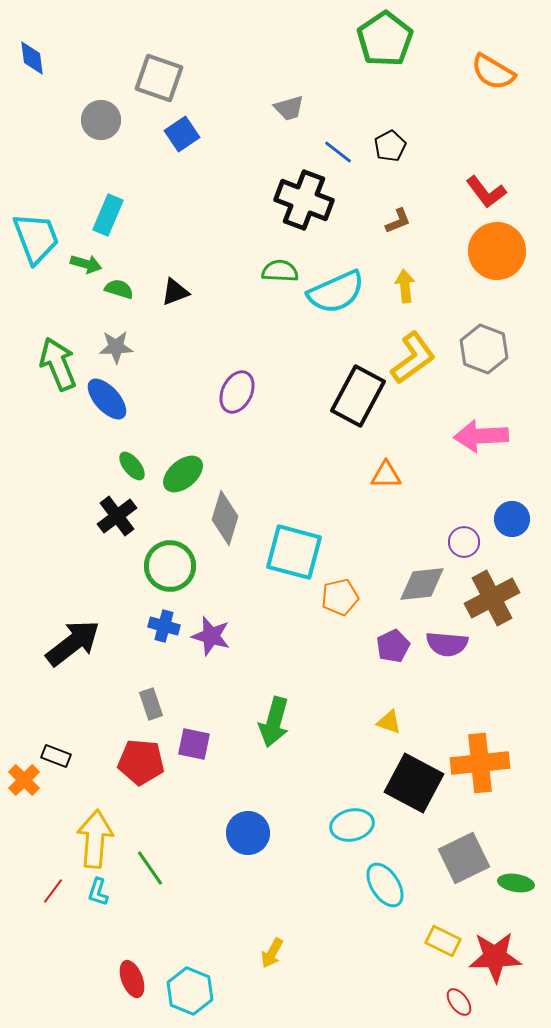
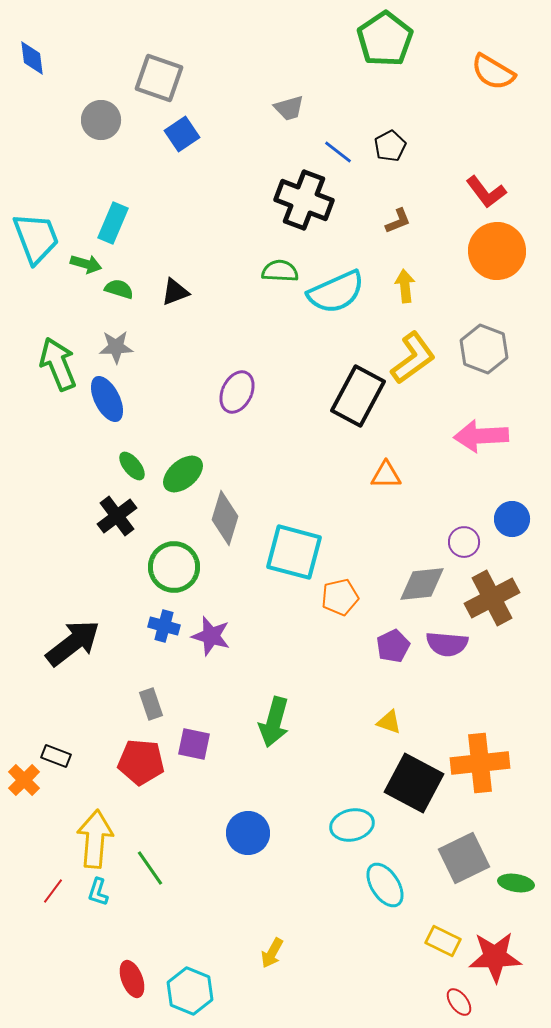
cyan rectangle at (108, 215): moved 5 px right, 8 px down
blue ellipse at (107, 399): rotated 15 degrees clockwise
green circle at (170, 566): moved 4 px right, 1 px down
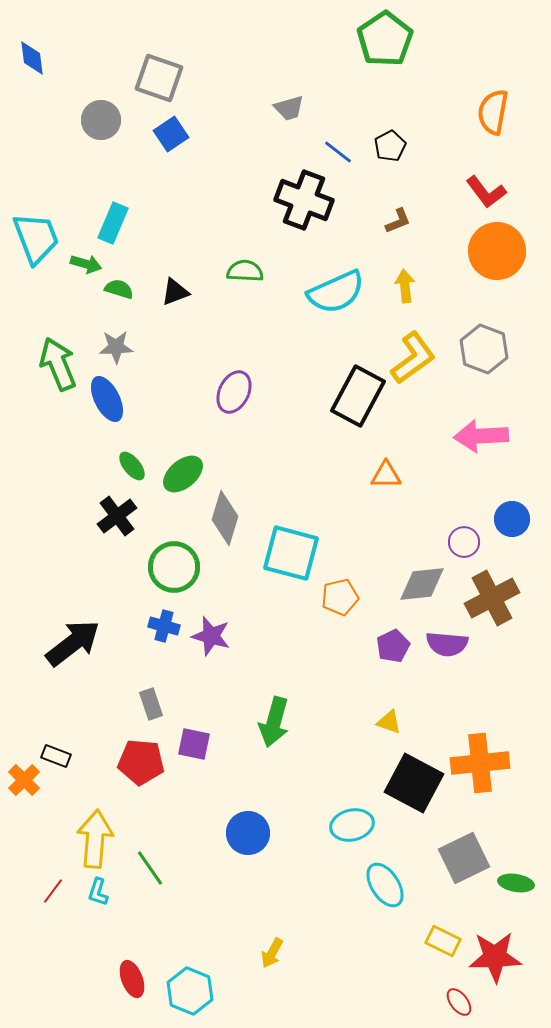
orange semicircle at (493, 72): moved 40 px down; rotated 69 degrees clockwise
blue square at (182, 134): moved 11 px left
green semicircle at (280, 271): moved 35 px left
purple ellipse at (237, 392): moved 3 px left
cyan square at (294, 552): moved 3 px left, 1 px down
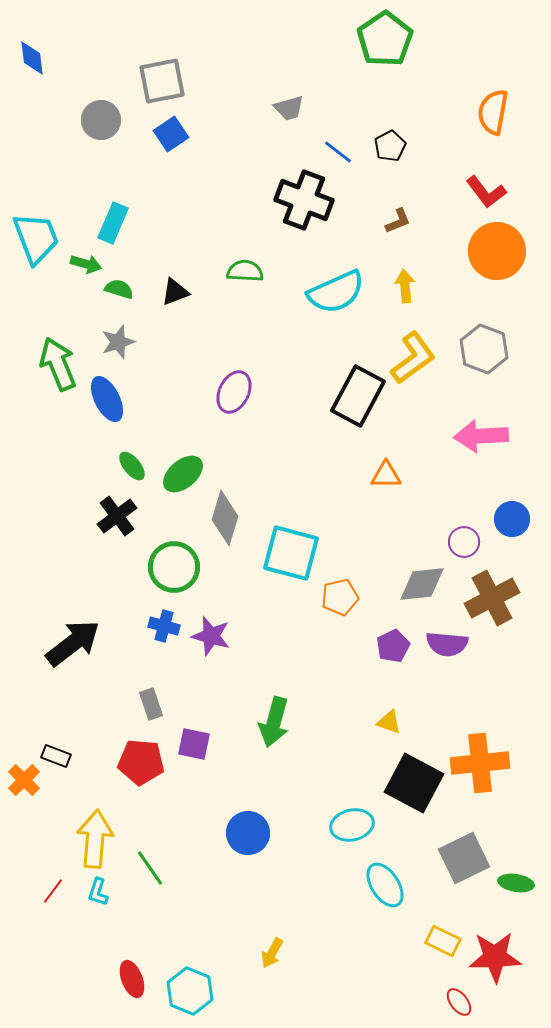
gray square at (159, 78): moved 3 px right, 3 px down; rotated 30 degrees counterclockwise
gray star at (116, 347): moved 2 px right, 5 px up; rotated 16 degrees counterclockwise
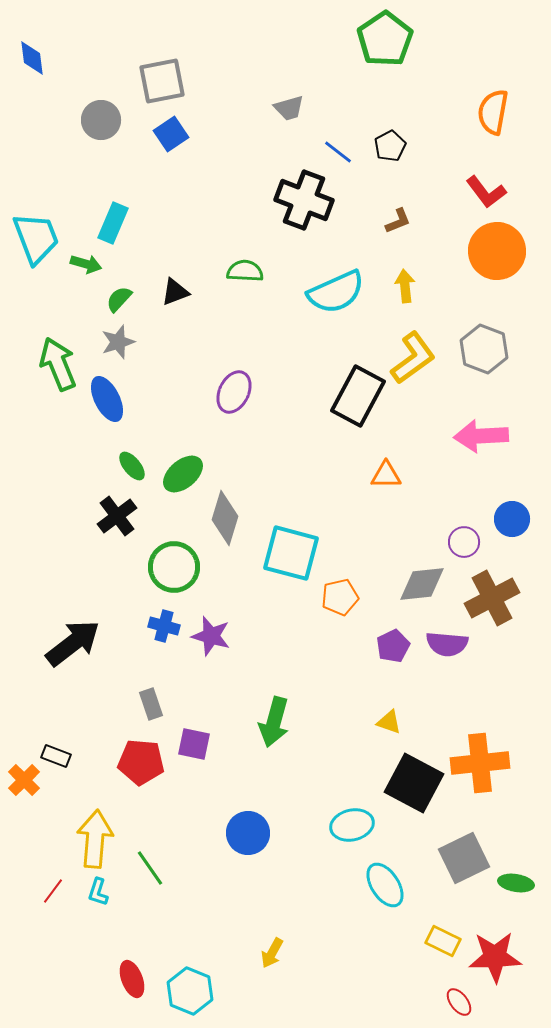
green semicircle at (119, 289): moved 10 px down; rotated 64 degrees counterclockwise
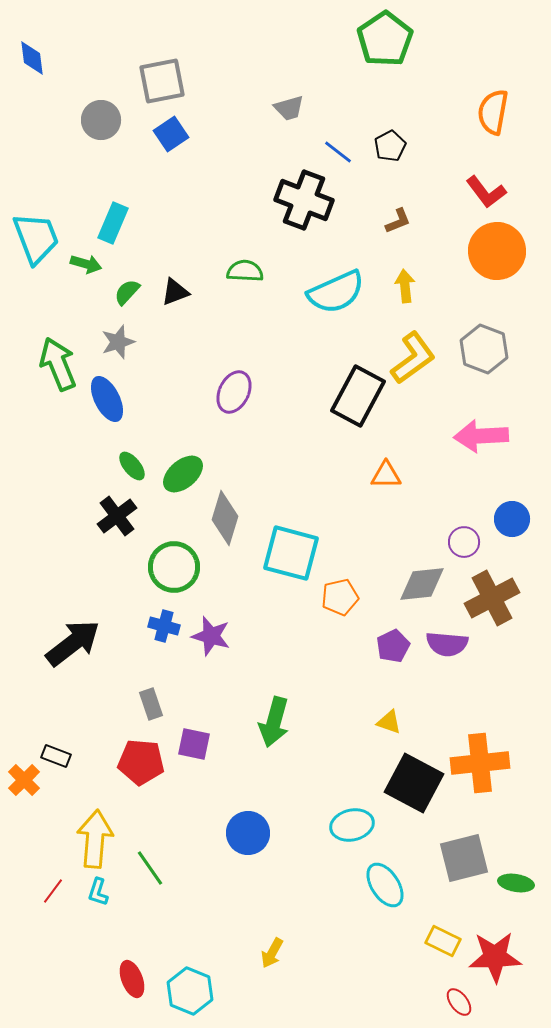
green semicircle at (119, 299): moved 8 px right, 7 px up
gray square at (464, 858): rotated 12 degrees clockwise
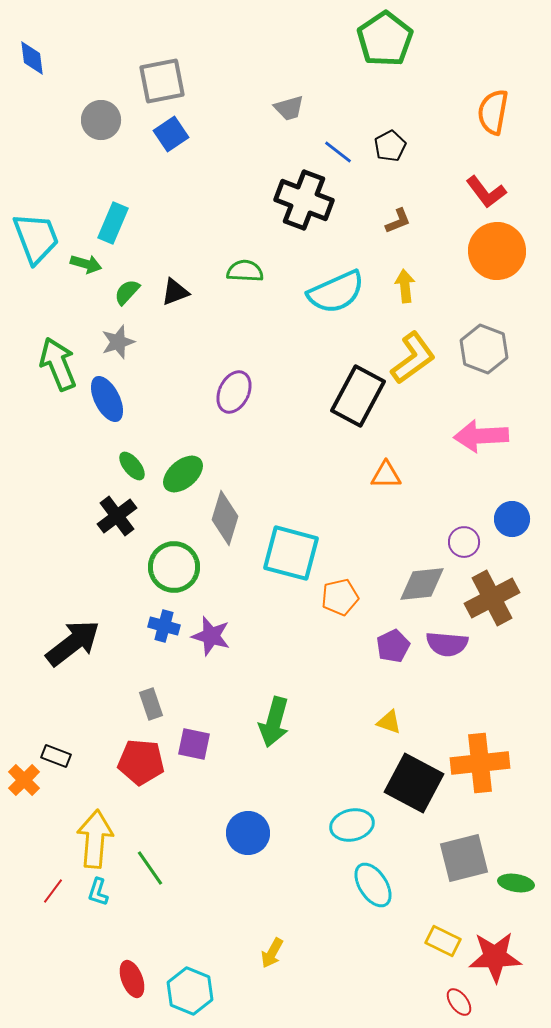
cyan ellipse at (385, 885): moved 12 px left
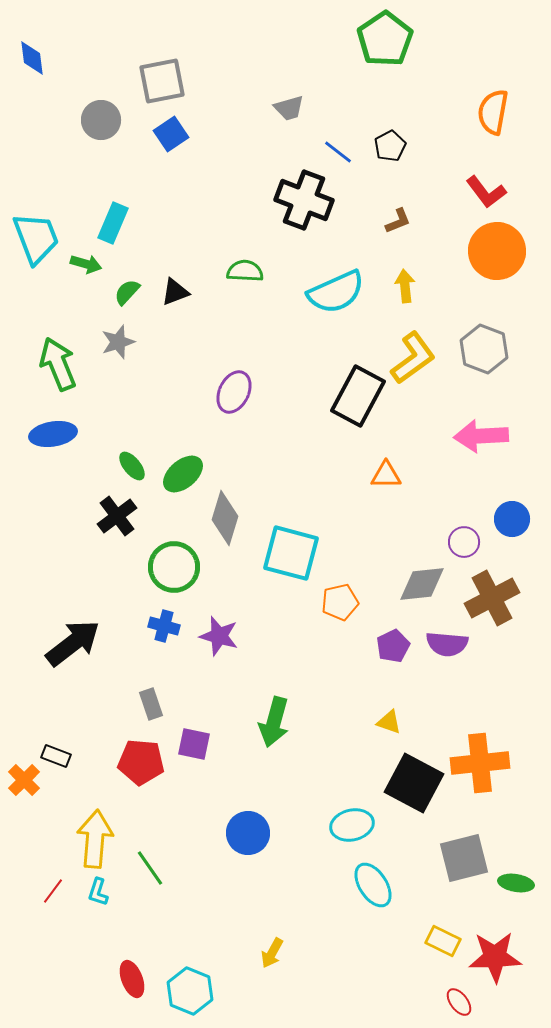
blue ellipse at (107, 399): moved 54 px left, 35 px down; rotated 72 degrees counterclockwise
orange pentagon at (340, 597): moved 5 px down
purple star at (211, 636): moved 8 px right
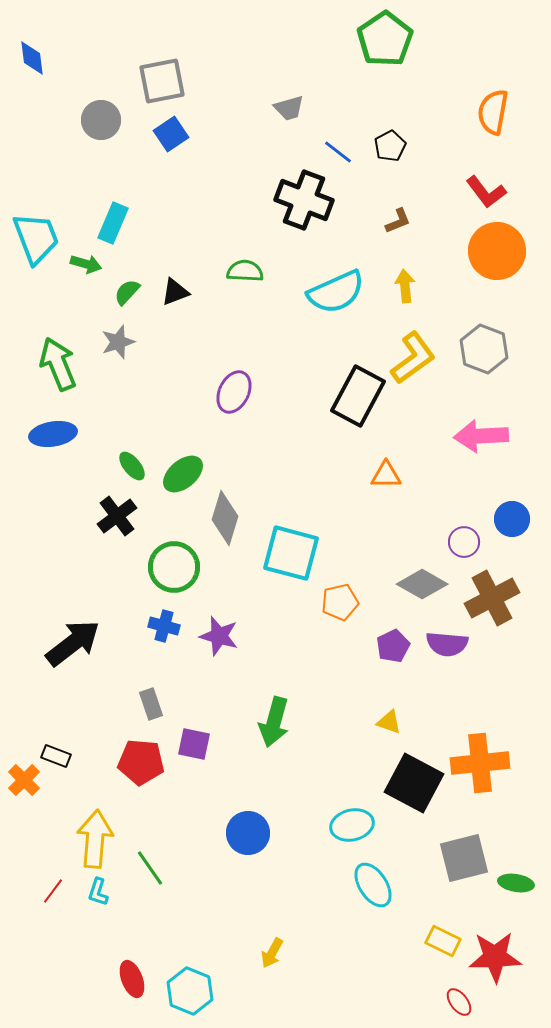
gray diamond at (422, 584): rotated 36 degrees clockwise
